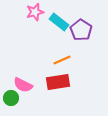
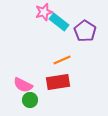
pink star: moved 9 px right
purple pentagon: moved 4 px right, 1 px down
green circle: moved 19 px right, 2 px down
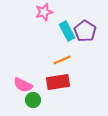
cyan rectangle: moved 8 px right, 9 px down; rotated 24 degrees clockwise
green circle: moved 3 px right
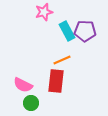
purple pentagon: rotated 30 degrees counterclockwise
red rectangle: moved 2 px left, 1 px up; rotated 75 degrees counterclockwise
green circle: moved 2 px left, 3 px down
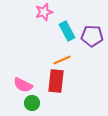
purple pentagon: moved 7 px right, 5 px down
green circle: moved 1 px right
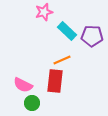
cyan rectangle: rotated 18 degrees counterclockwise
red rectangle: moved 1 px left
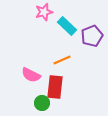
cyan rectangle: moved 5 px up
purple pentagon: rotated 25 degrees counterclockwise
red rectangle: moved 6 px down
pink semicircle: moved 8 px right, 10 px up
green circle: moved 10 px right
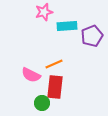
cyan rectangle: rotated 48 degrees counterclockwise
orange line: moved 8 px left, 4 px down
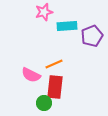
green circle: moved 2 px right
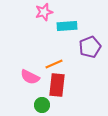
purple pentagon: moved 2 px left, 11 px down
pink semicircle: moved 1 px left, 2 px down
red rectangle: moved 2 px right, 2 px up
green circle: moved 2 px left, 2 px down
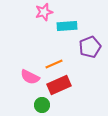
red rectangle: moved 2 px right; rotated 60 degrees clockwise
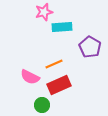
cyan rectangle: moved 5 px left, 1 px down
purple pentagon: rotated 20 degrees counterclockwise
